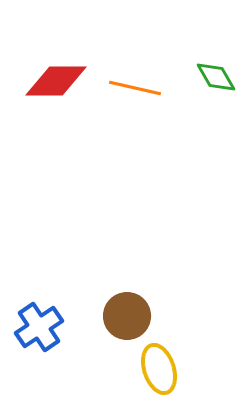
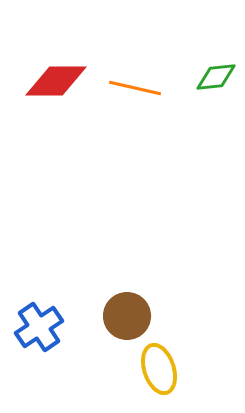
green diamond: rotated 66 degrees counterclockwise
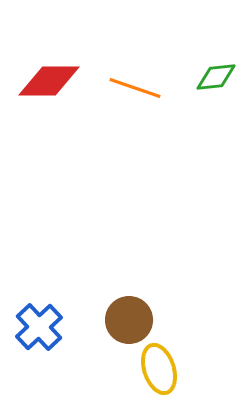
red diamond: moved 7 px left
orange line: rotated 6 degrees clockwise
brown circle: moved 2 px right, 4 px down
blue cross: rotated 9 degrees counterclockwise
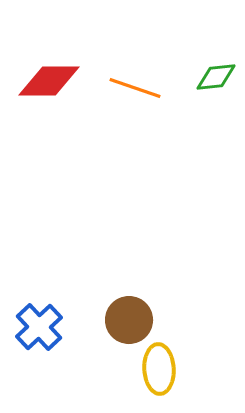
yellow ellipse: rotated 15 degrees clockwise
